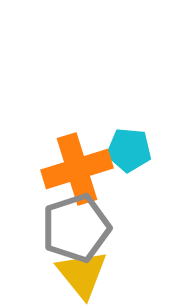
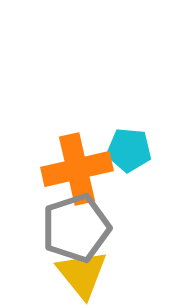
orange cross: rotated 4 degrees clockwise
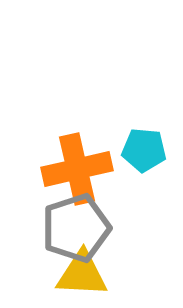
cyan pentagon: moved 15 px right
yellow triangle: rotated 48 degrees counterclockwise
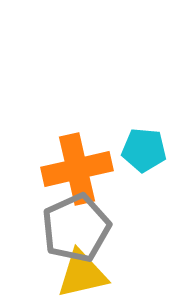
gray pentagon: rotated 6 degrees counterclockwise
yellow triangle: rotated 16 degrees counterclockwise
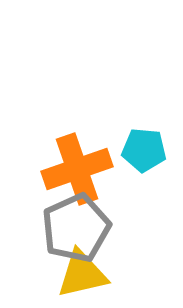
orange cross: rotated 6 degrees counterclockwise
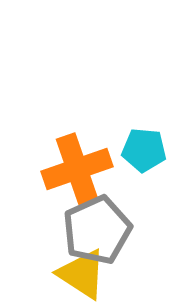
gray pentagon: moved 21 px right, 2 px down
yellow triangle: rotated 46 degrees clockwise
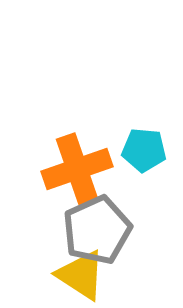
yellow triangle: moved 1 px left, 1 px down
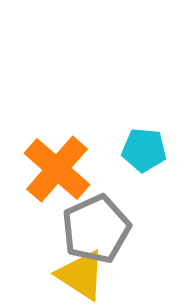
orange cross: moved 20 px left; rotated 30 degrees counterclockwise
gray pentagon: moved 1 px left, 1 px up
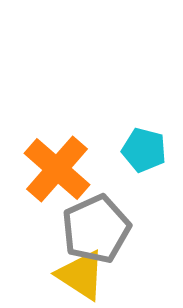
cyan pentagon: rotated 9 degrees clockwise
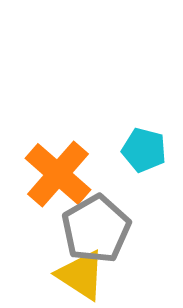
orange cross: moved 1 px right, 5 px down
gray pentagon: rotated 6 degrees counterclockwise
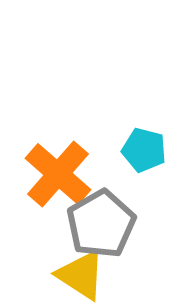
gray pentagon: moved 5 px right, 5 px up
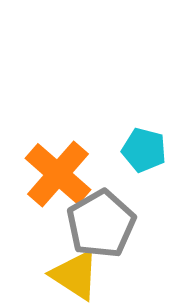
yellow triangle: moved 6 px left
